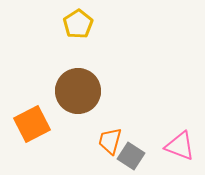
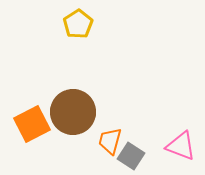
brown circle: moved 5 px left, 21 px down
pink triangle: moved 1 px right
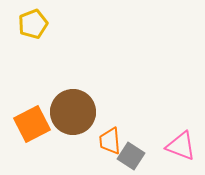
yellow pentagon: moved 45 px left; rotated 12 degrees clockwise
orange trapezoid: rotated 20 degrees counterclockwise
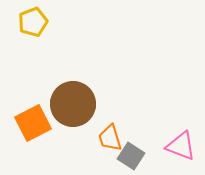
yellow pentagon: moved 2 px up
brown circle: moved 8 px up
orange square: moved 1 px right, 1 px up
orange trapezoid: moved 3 px up; rotated 12 degrees counterclockwise
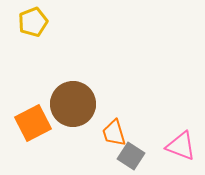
orange trapezoid: moved 4 px right, 5 px up
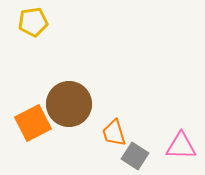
yellow pentagon: rotated 12 degrees clockwise
brown circle: moved 4 px left
pink triangle: rotated 20 degrees counterclockwise
gray square: moved 4 px right
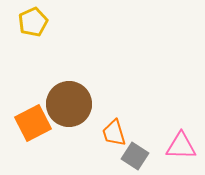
yellow pentagon: rotated 16 degrees counterclockwise
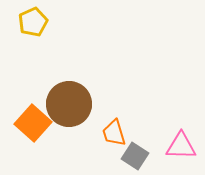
orange square: rotated 21 degrees counterclockwise
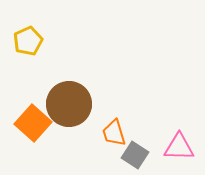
yellow pentagon: moved 5 px left, 19 px down
pink triangle: moved 2 px left, 1 px down
gray square: moved 1 px up
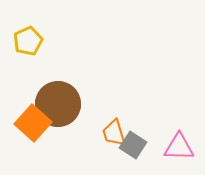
brown circle: moved 11 px left
gray square: moved 2 px left, 10 px up
